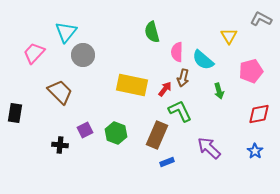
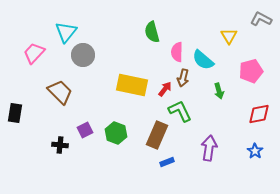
purple arrow: rotated 55 degrees clockwise
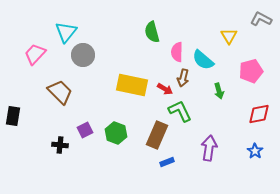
pink trapezoid: moved 1 px right, 1 px down
red arrow: rotated 84 degrees clockwise
black rectangle: moved 2 px left, 3 px down
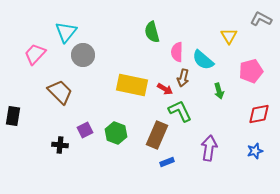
blue star: rotated 21 degrees clockwise
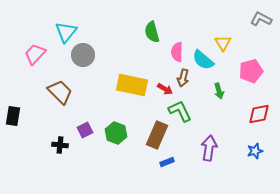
yellow triangle: moved 6 px left, 7 px down
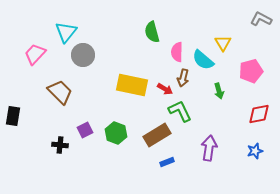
brown rectangle: rotated 36 degrees clockwise
